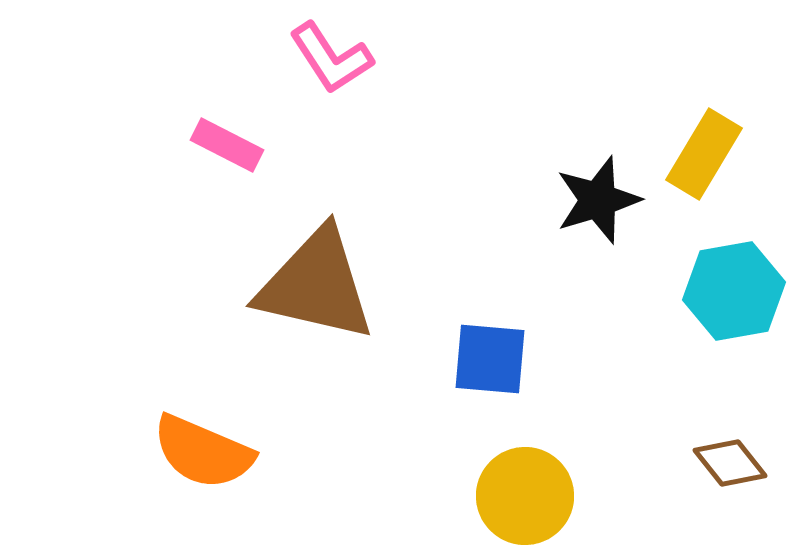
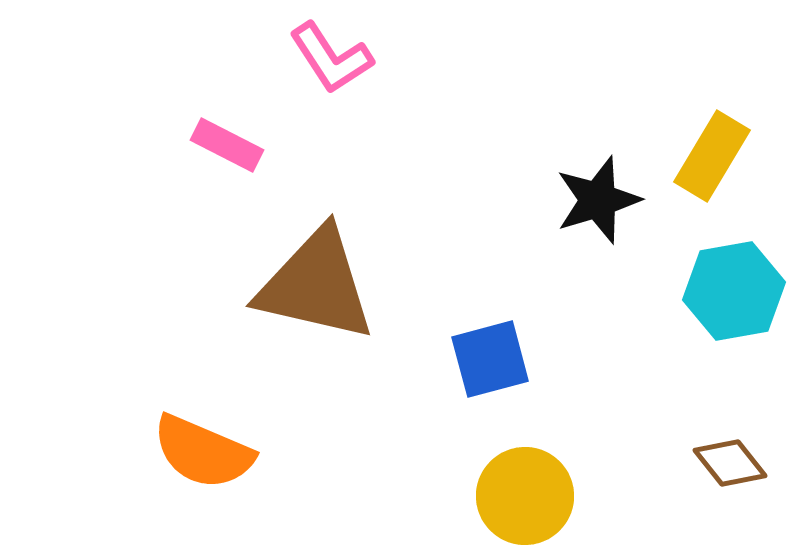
yellow rectangle: moved 8 px right, 2 px down
blue square: rotated 20 degrees counterclockwise
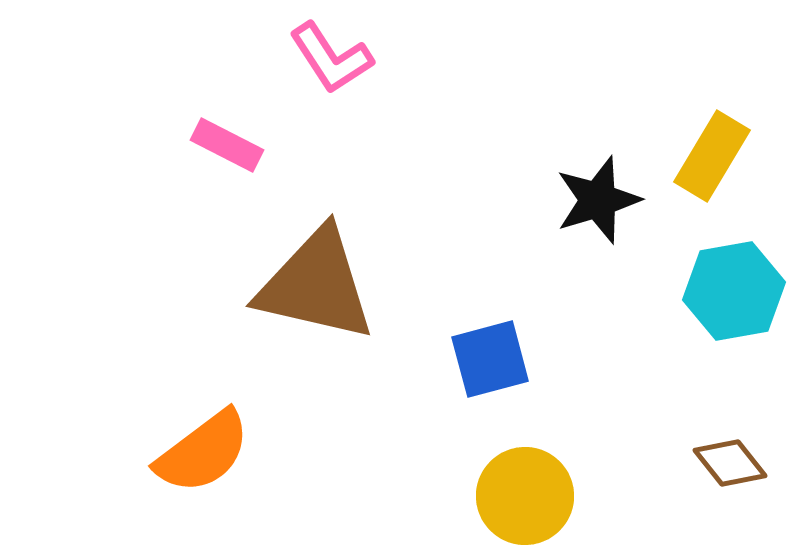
orange semicircle: rotated 60 degrees counterclockwise
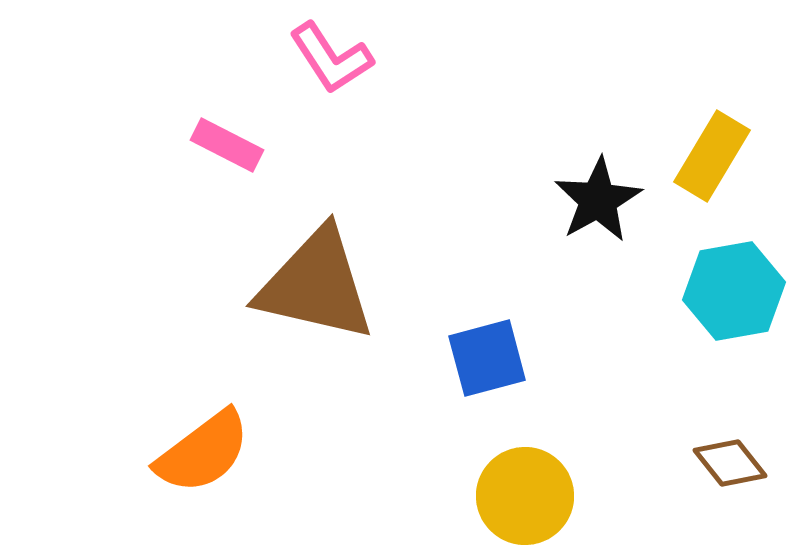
black star: rotated 12 degrees counterclockwise
blue square: moved 3 px left, 1 px up
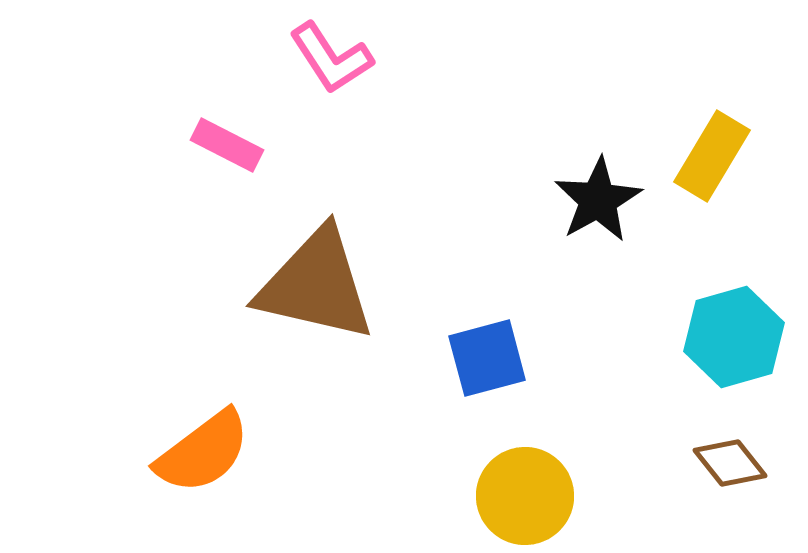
cyan hexagon: moved 46 px down; rotated 6 degrees counterclockwise
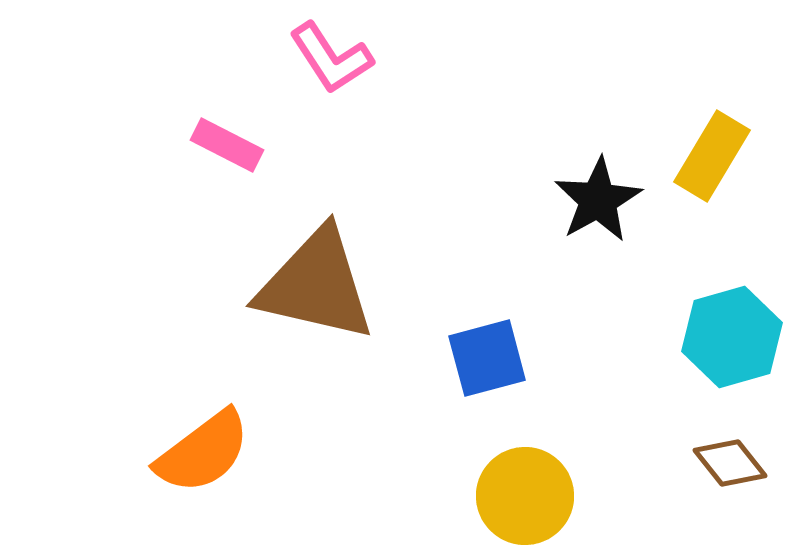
cyan hexagon: moved 2 px left
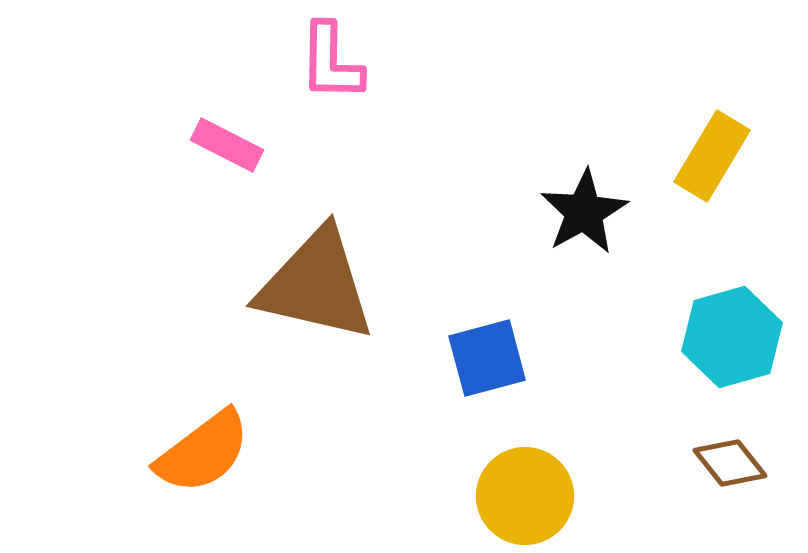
pink L-shape: moved 4 px down; rotated 34 degrees clockwise
black star: moved 14 px left, 12 px down
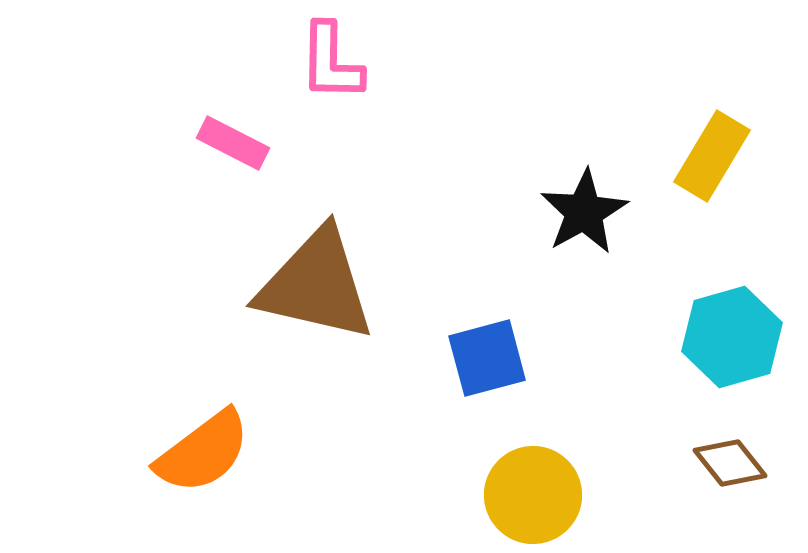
pink rectangle: moved 6 px right, 2 px up
yellow circle: moved 8 px right, 1 px up
